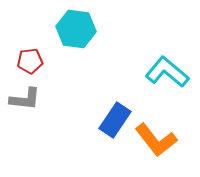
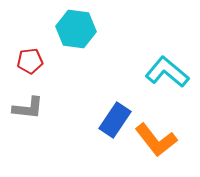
gray L-shape: moved 3 px right, 9 px down
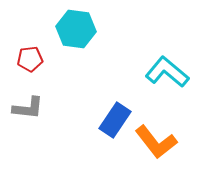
red pentagon: moved 2 px up
orange L-shape: moved 2 px down
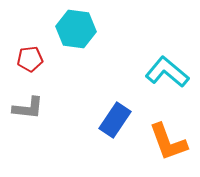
orange L-shape: moved 12 px right; rotated 18 degrees clockwise
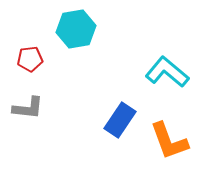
cyan hexagon: rotated 18 degrees counterclockwise
blue rectangle: moved 5 px right
orange L-shape: moved 1 px right, 1 px up
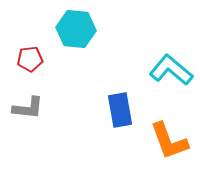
cyan hexagon: rotated 15 degrees clockwise
cyan L-shape: moved 4 px right, 2 px up
blue rectangle: moved 10 px up; rotated 44 degrees counterclockwise
